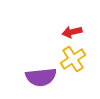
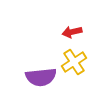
yellow cross: moved 1 px right, 3 px down
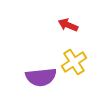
red arrow: moved 4 px left, 7 px up; rotated 36 degrees clockwise
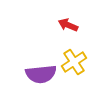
purple semicircle: moved 3 px up
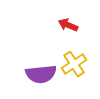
yellow cross: moved 2 px down
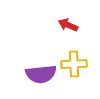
yellow cross: rotated 30 degrees clockwise
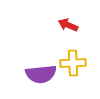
yellow cross: moved 1 px left, 1 px up
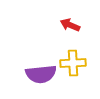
red arrow: moved 2 px right
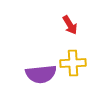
red arrow: rotated 144 degrees counterclockwise
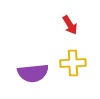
purple semicircle: moved 8 px left, 1 px up
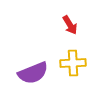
purple semicircle: rotated 16 degrees counterclockwise
